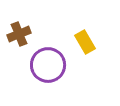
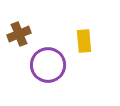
yellow rectangle: moved 1 px left, 1 px up; rotated 25 degrees clockwise
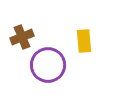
brown cross: moved 3 px right, 3 px down
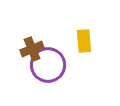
brown cross: moved 10 px right, 12 px down
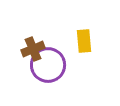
brown cross: moved 1 px right
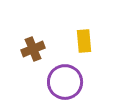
purple circle: moved 17 px right, 17 px down
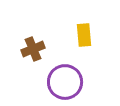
yellow rectangle: moved 6 px up
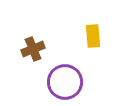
yellow rectangle: moved 9 px right, 1 px down
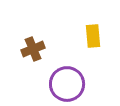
purple circle: moved 2 px right, 2 px down
